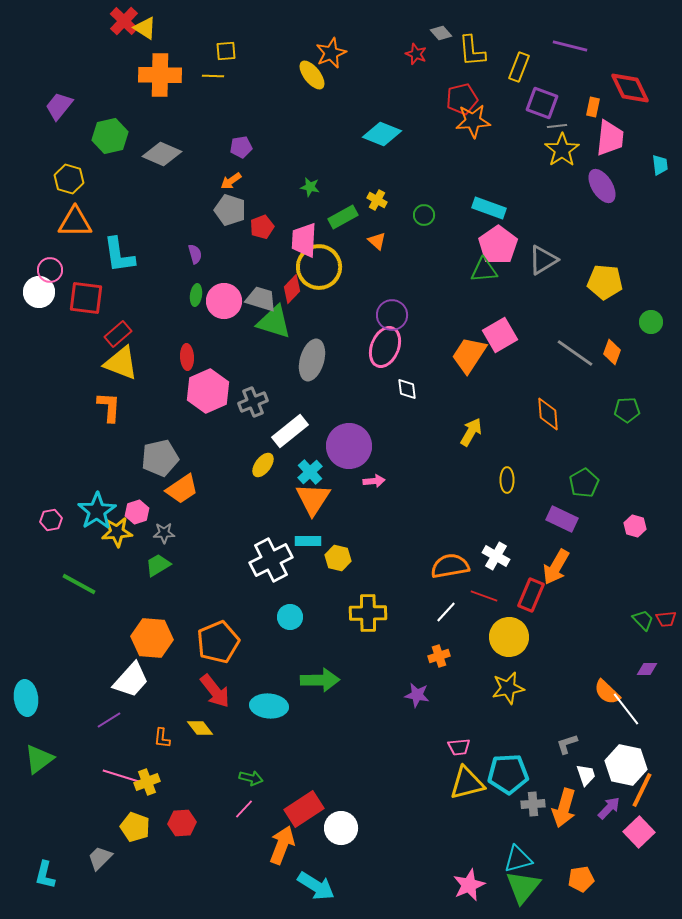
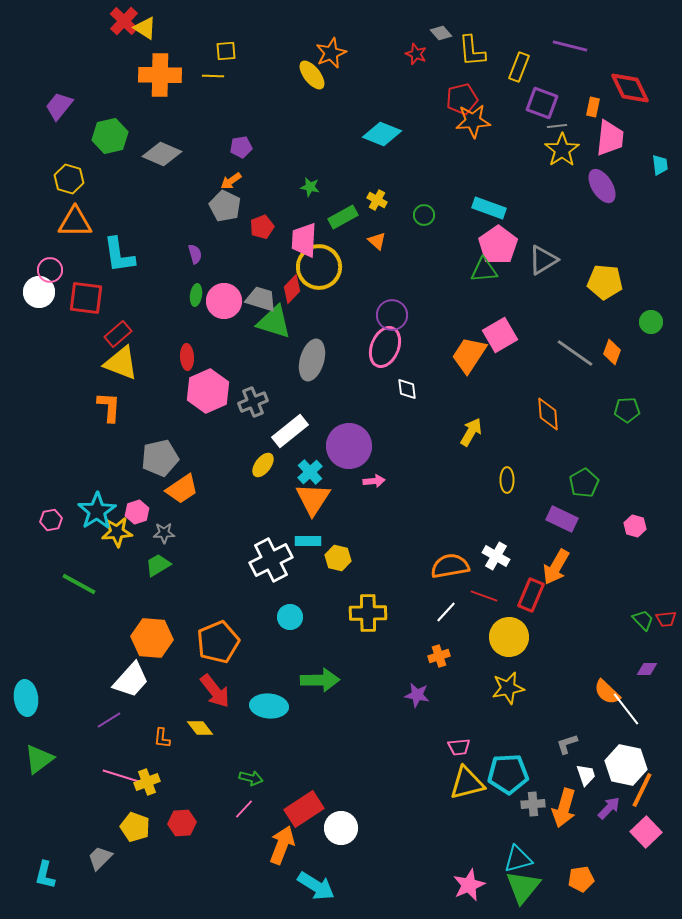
gray pentagon at (230, 210): moved 5 px left, 4 px up; rotated 8 degrees clockwise
pink square at (639, 832): moved 7 px right
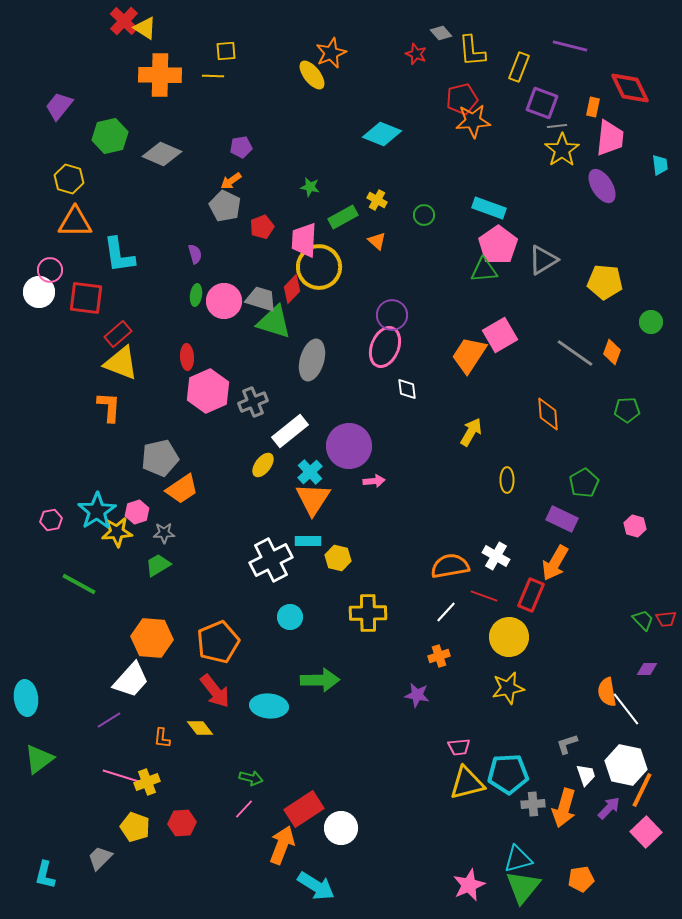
orange arrow at (556, 567): moved 1 px left, 4 px up
orange semicircle at (607, 692): rotated 36 degrees clockwise
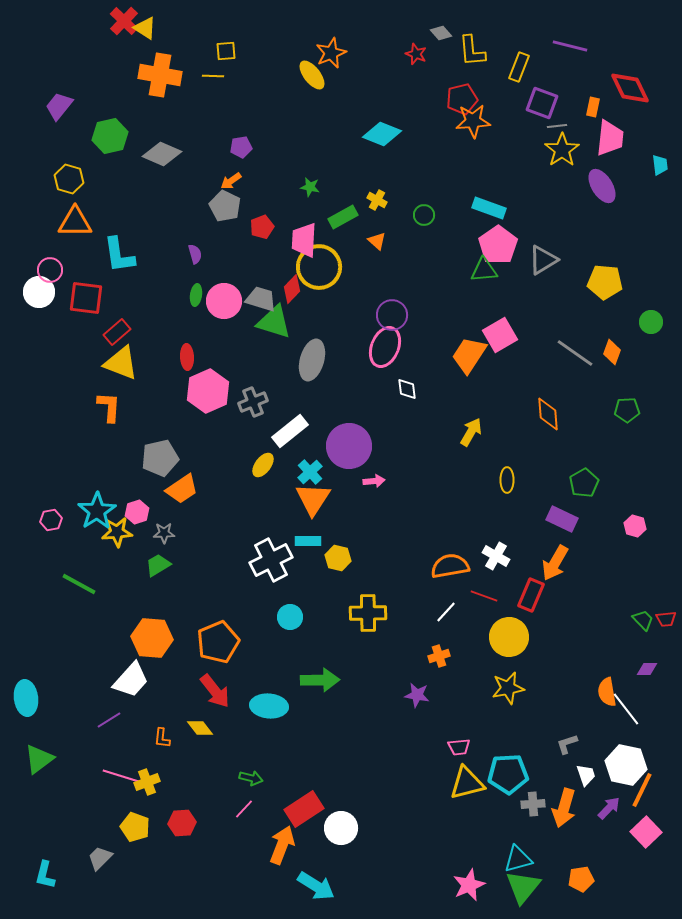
orange cross at (160, 75): rotated 9 degrees clockwise
red rectangle at (118, 334): moved 1 px left, 2 px up
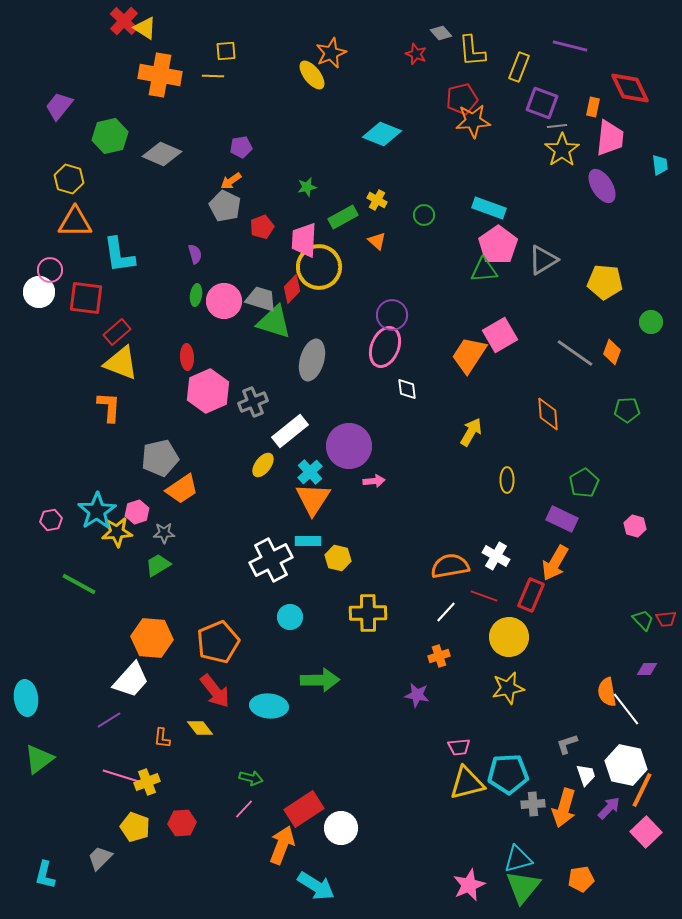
green star at (310, 187): moved 3 px left; rotated 24 degrees counterclockwise
